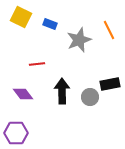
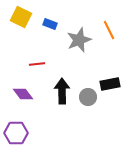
gray circle: moved 2 px left
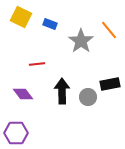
orange line: rotated 12 degrees counterclockwise
gray star: moved 2 px right, 1 px down; rotated 15 degrees counterclockwise
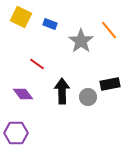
red line: rotated 42 degrees clockwise
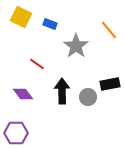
gray star: moved 5 px left, 5 px down
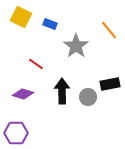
red line: moved 1 px left
purple diamond: rotated 35 degrees counterclockwise
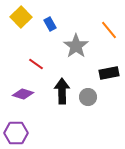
yellow square: rotated 20 degrees clockwise
blue rectangle: rotated 40 degrees clockwise
black rectangle: moved 1 px left, 11 px up
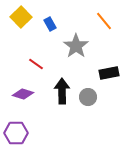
orange line: moved 5 px left, 9 px up
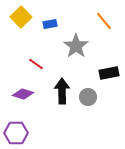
blue rectangle: rotated 72 degrees counterclockwise
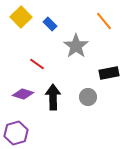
blue rectangle: rotated 56 degrees clockwise
red line: moved 1 px right
black arrow: moved 9 px left, 6 px down
purple hexagon: rotated 15 degrees counterclockwise
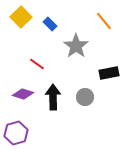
gray circle: moved 3 px left
